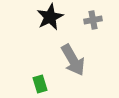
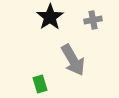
black star: rotated 8 degrees counterclockwise
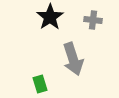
gray cross: rotated 18 degrees clockwise
gray arrow: moved 1 px up; rotated 12 degrees clockwise
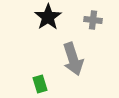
black star: moved 2 px left
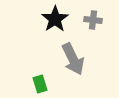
black star: moved 7 px right, 2 px down
gray arrow: rotated 8 degrees counterclockwise
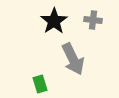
black star: moved 1 px left, 2 px down
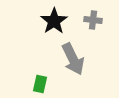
green rectangle: rotated 30 degrees clockwise
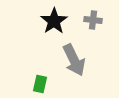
gray arrow: moved 1 px right, 1 px down
